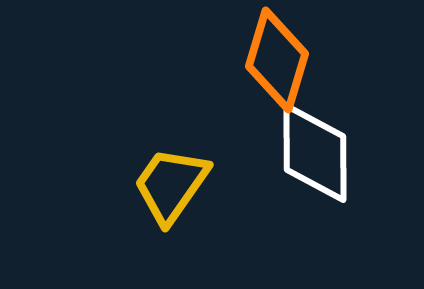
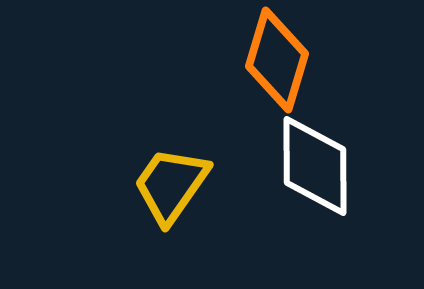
white diamond: moved 13 px down
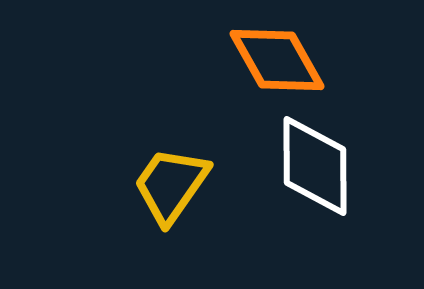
orange diamond: rotated 46 degrees counterclockwise
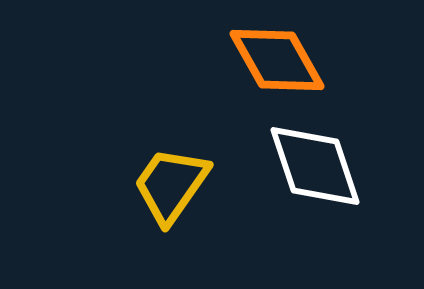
white diamond: rotated 18 degrees counterclockwise
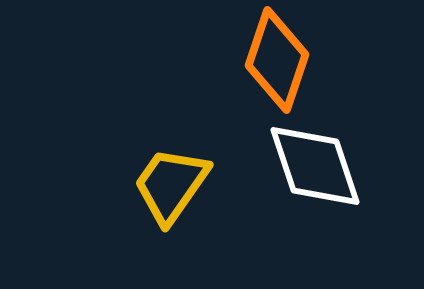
orange diamond: rotated 48 degrees clockwise
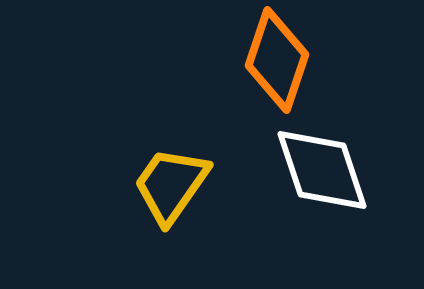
white diamond: moved 7 px right, 4 px down
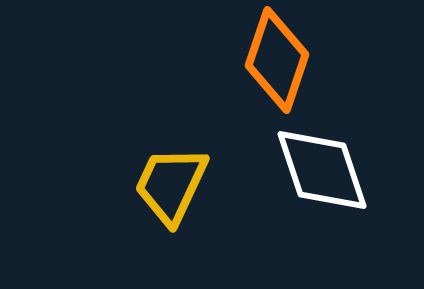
yellow trapezoid: rotated 10 degrees counterclockwise
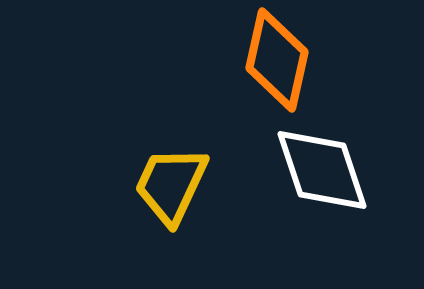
orange diamond: rotated 6 degrees counterclockwise
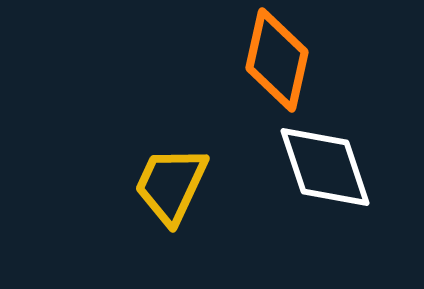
white diamond: moved 3 px right, 3 px up
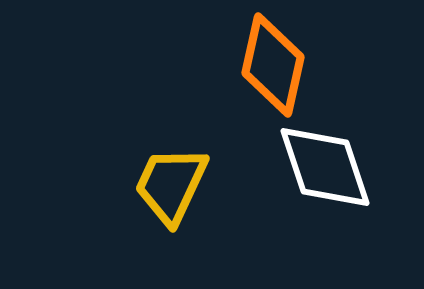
orange diamond: moved 4 px left, 5 px down
